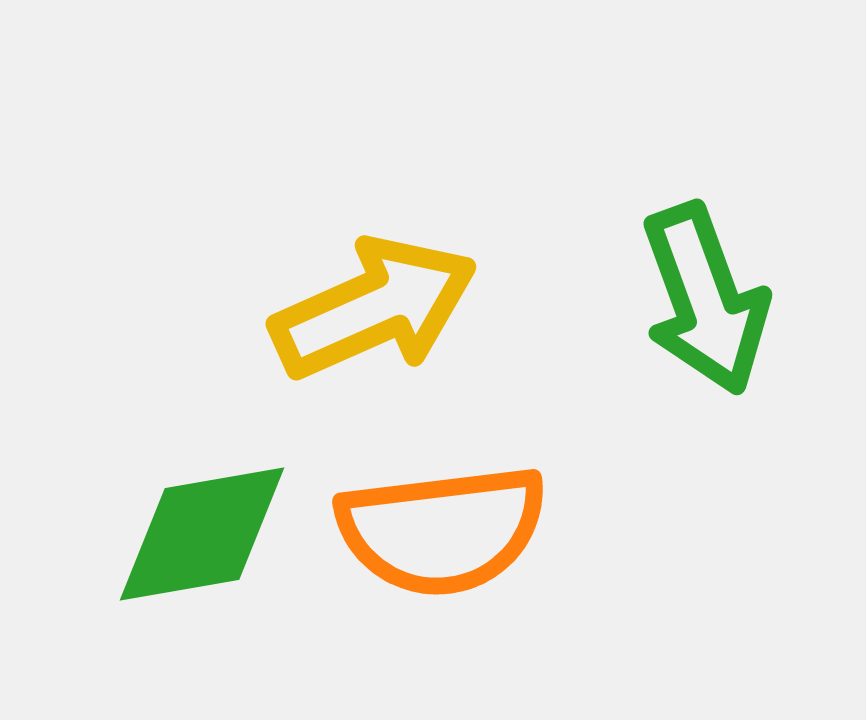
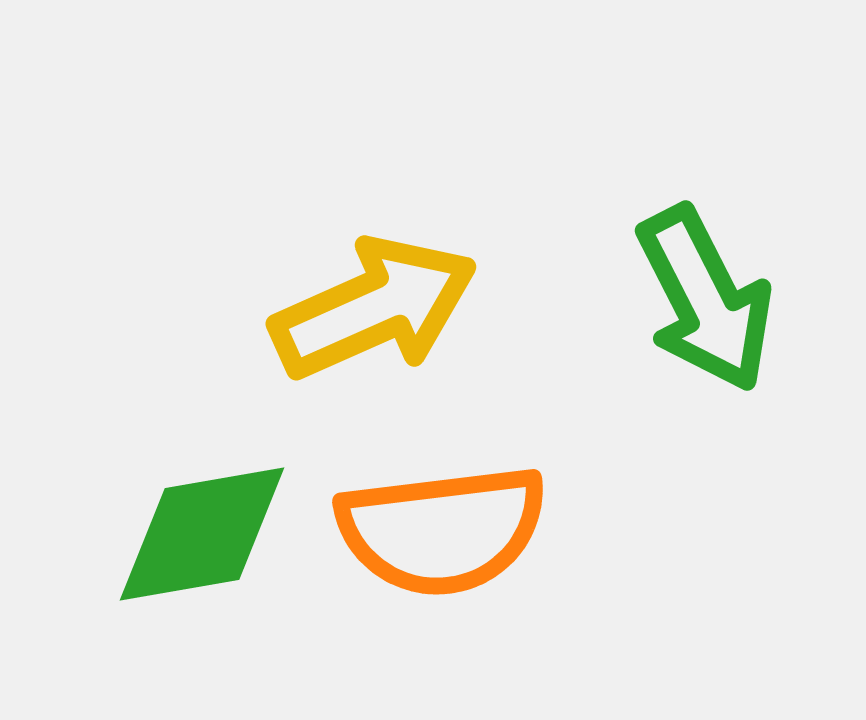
green arrow: rotated 7 degrees counterclockwise
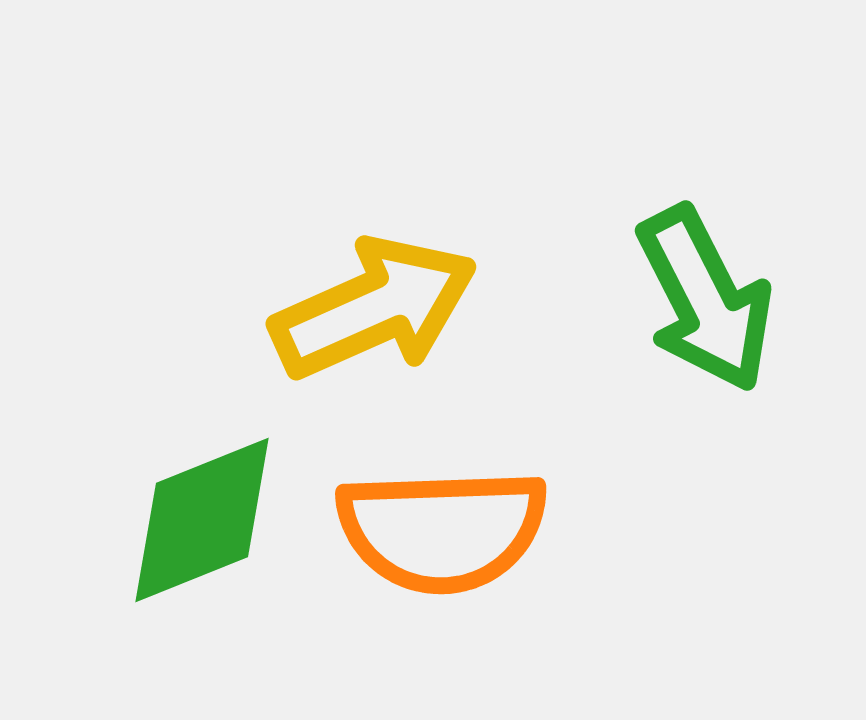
orange semicircle: rotated 5 degrees clockwise
green diamond: moved 14 px up; rotated 12 degrees counterclockwise
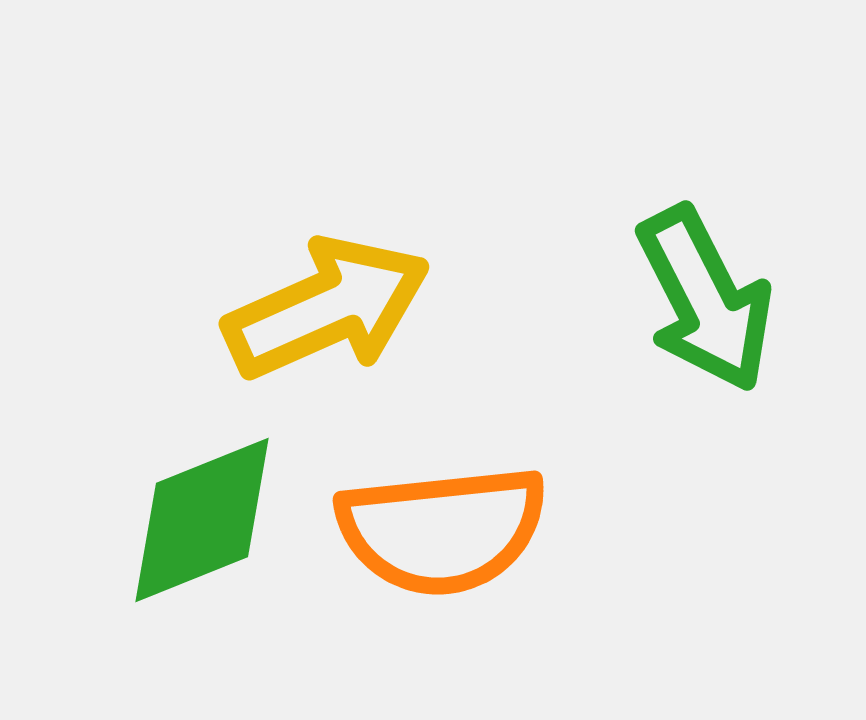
yellow arrow: moved 47 px left
orange semicircle: rotated 4 degrees counterclockwise
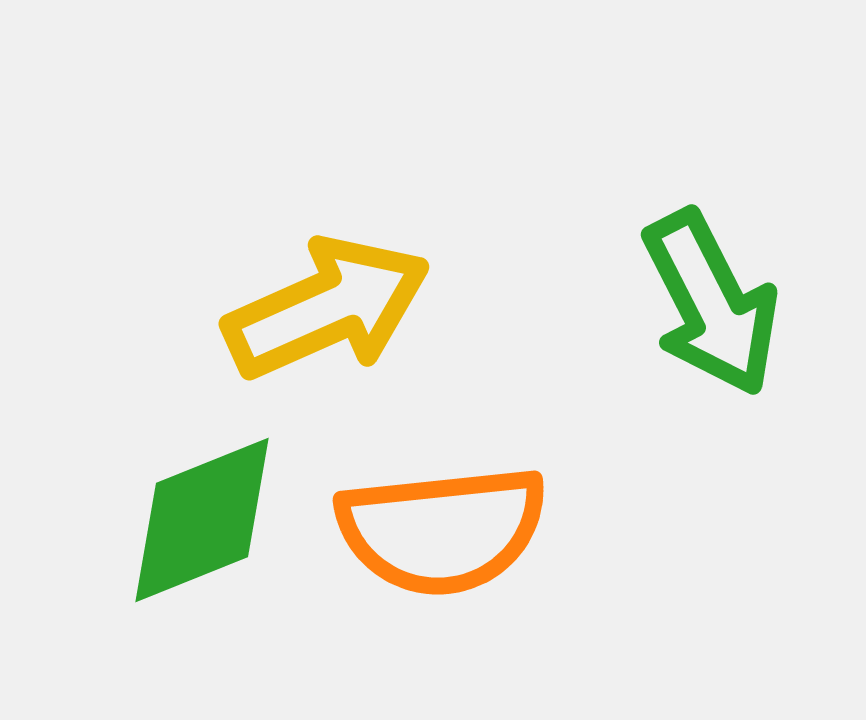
green arrow: moved 6 px right, 4 px down
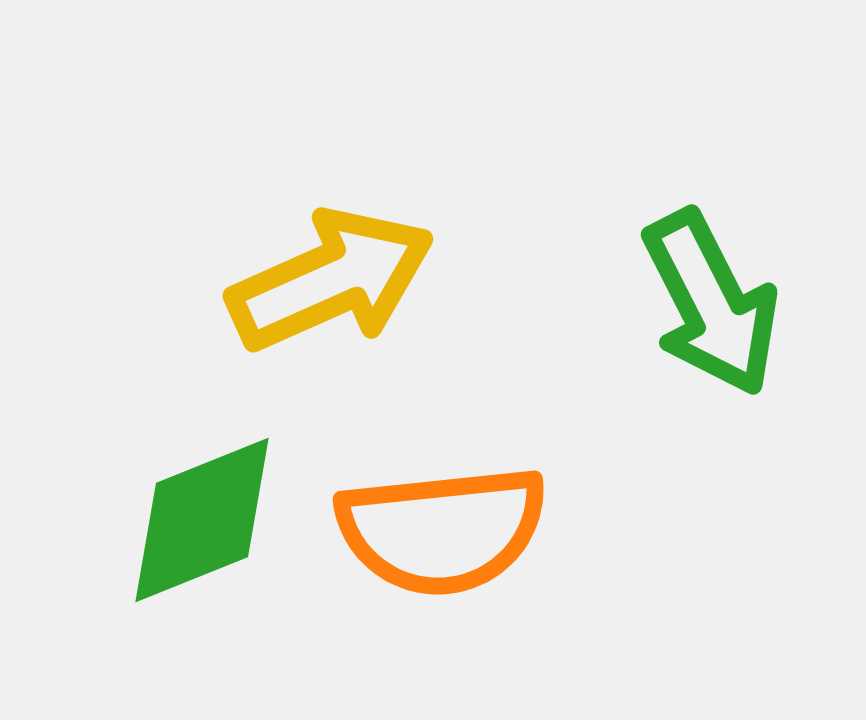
yellow arrow: moved 4 px right, 28 px up
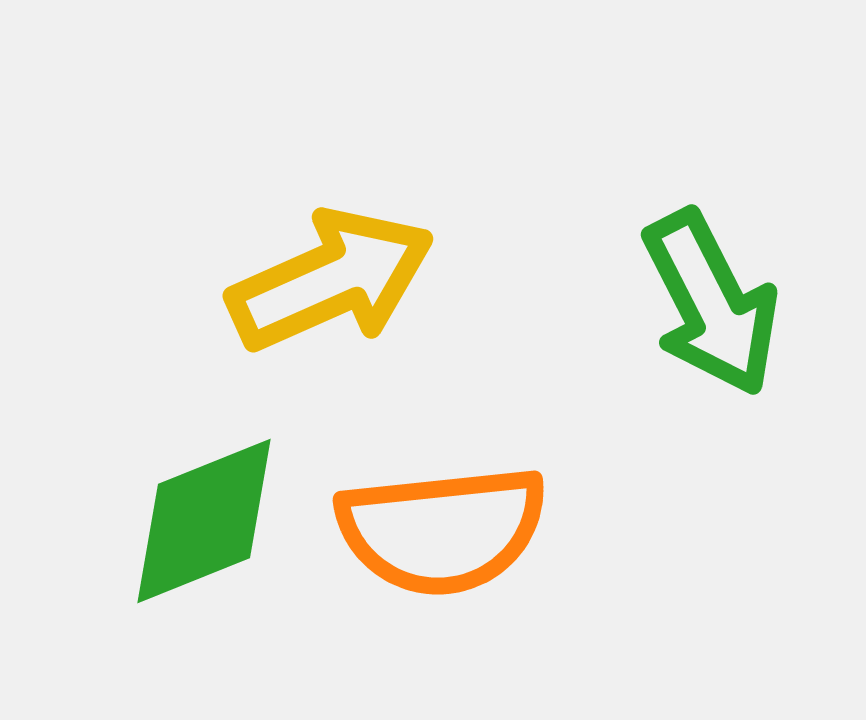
green diamond: moved 2 px right, 1 px down
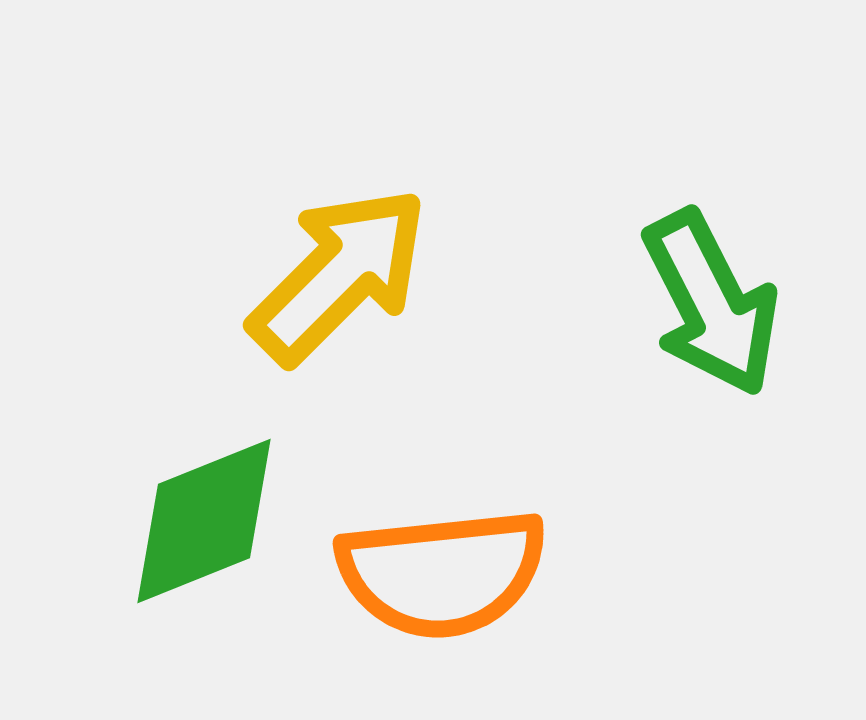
yellow arrow: moved 8 px right, 5 px up; rotated 21 degrees counterclockwise
orange semicircle: moved 43 px down
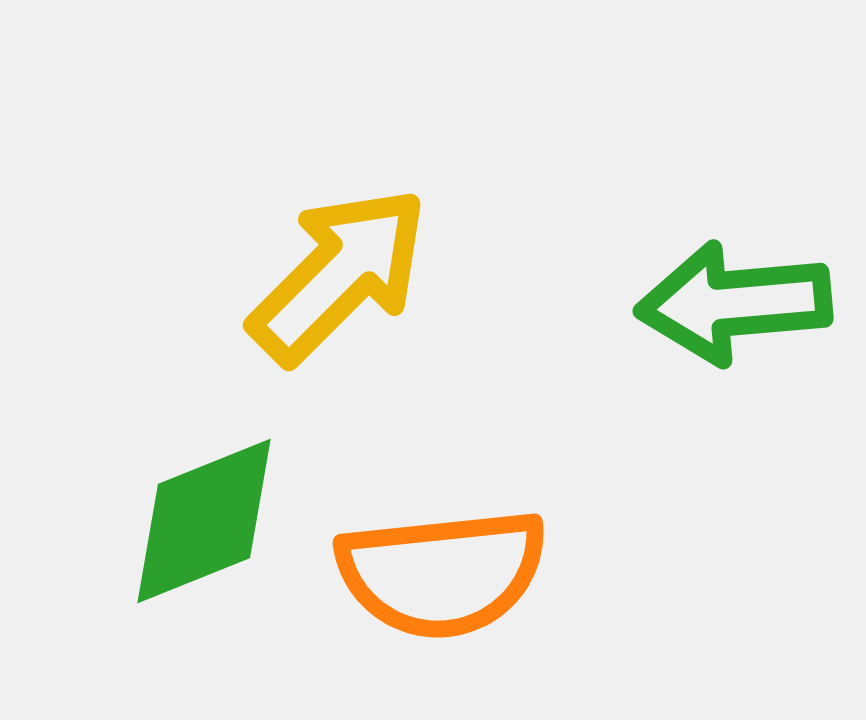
green arrow: moved 23 px right; rotated 112 degrees clockwise
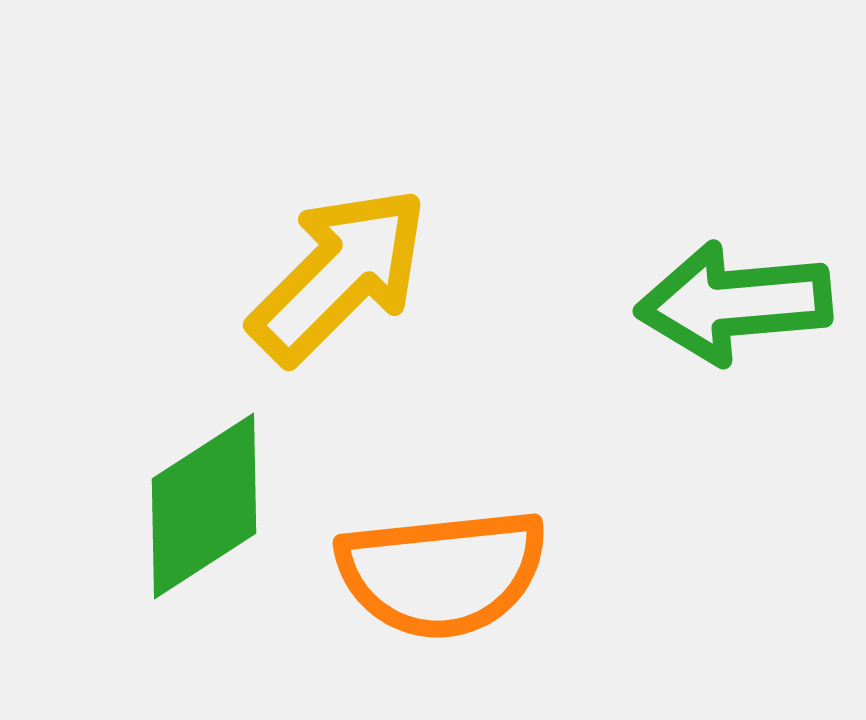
green diamond: moved 15 px up; rotated 11 degrees counterclockwise
